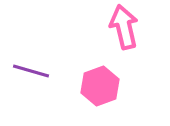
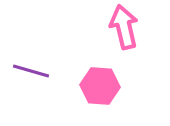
pink hexagon: rotated 24 degrees clockwise
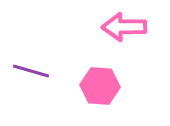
pink arrow: rotated 78 degrees counterclockwise
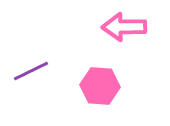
purple line: rotated 42 degrees counterclockwise
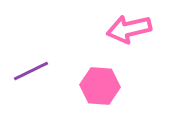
pink arrow: moved 5 px right, 2 px down; rotated 12 degrees counterclockwise
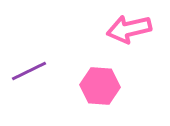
purple line: moved 2 px left
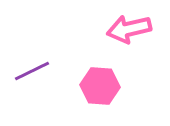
purple line: moved 3 px right
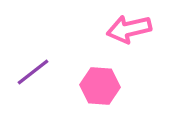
purple line: moved 1 px right, 1 px down; rotated 12 degrees counterclockwise
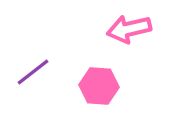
pink hexagon: moved 1 px left
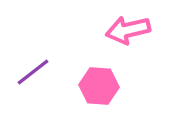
pink arrow: moved 1 px left, 1 px down
